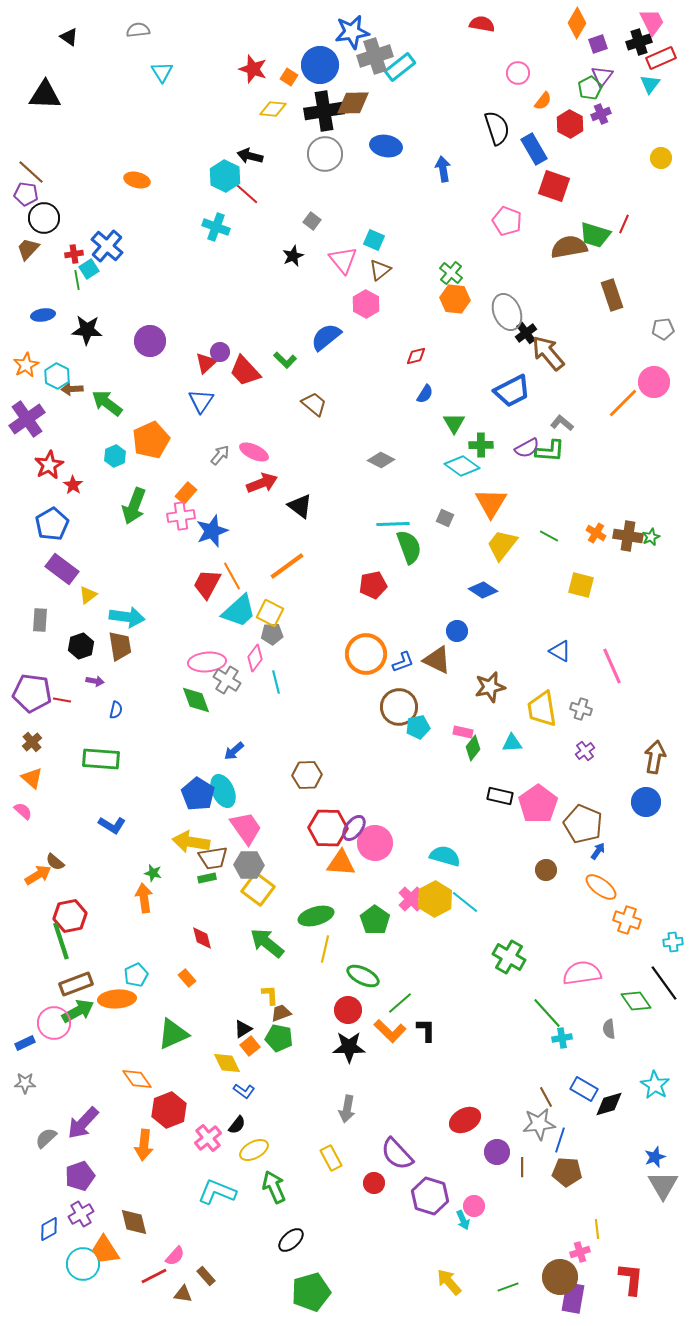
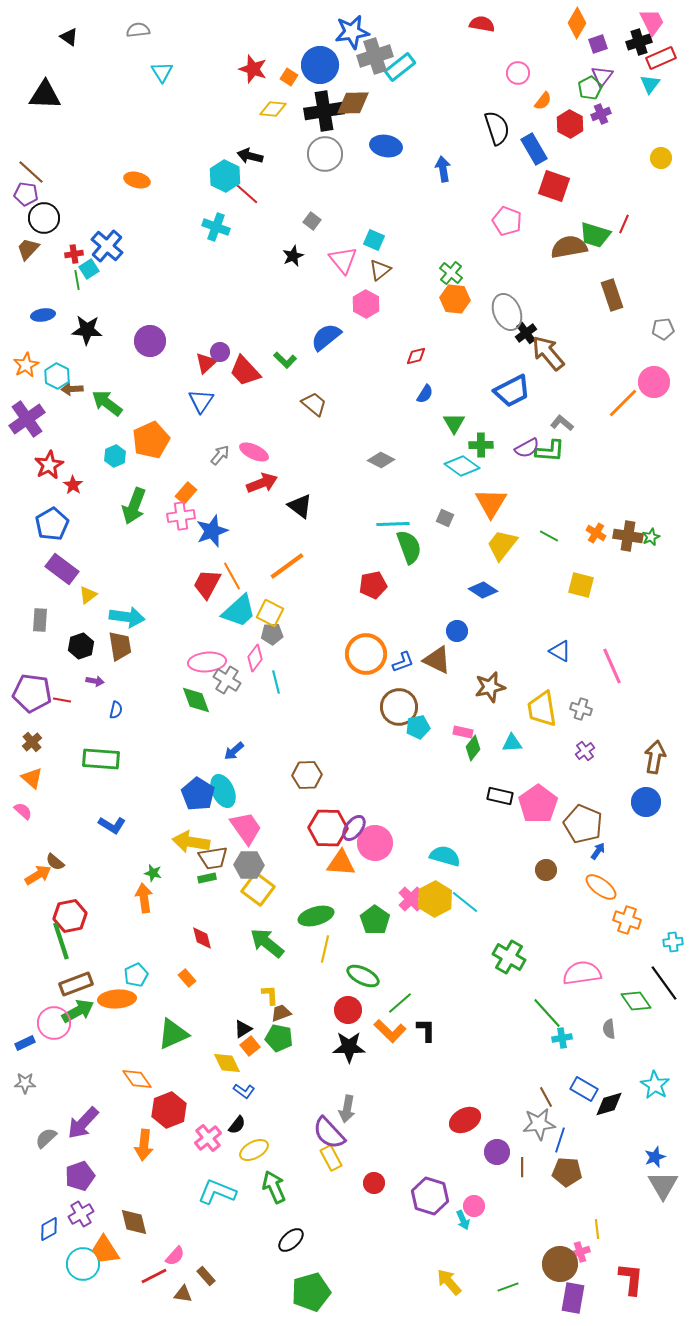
purple semicircle at (397, 1154): moved 68 px left, 21 px up
brown circle at (560, 1277): moved 13 px up
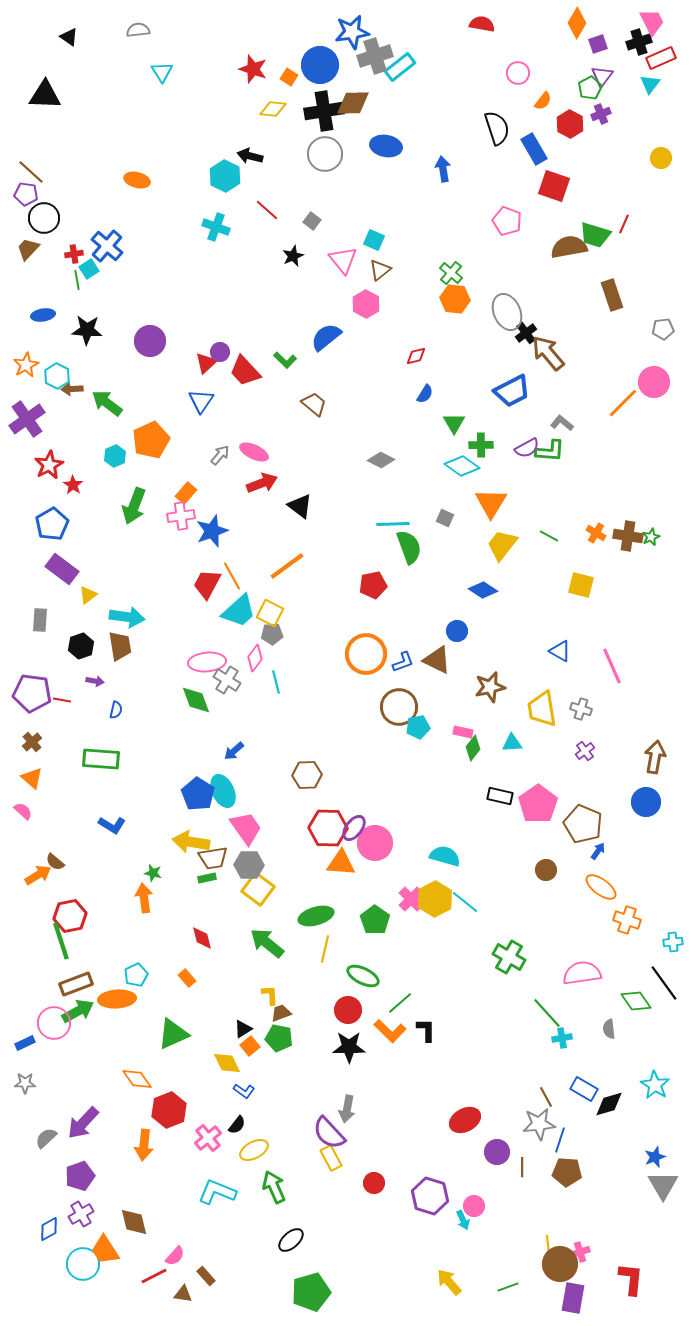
red line at (247, 194): moved 20 px right, 16 px down
yellow line at (597, 1229): moved 49 px left, 16 px down
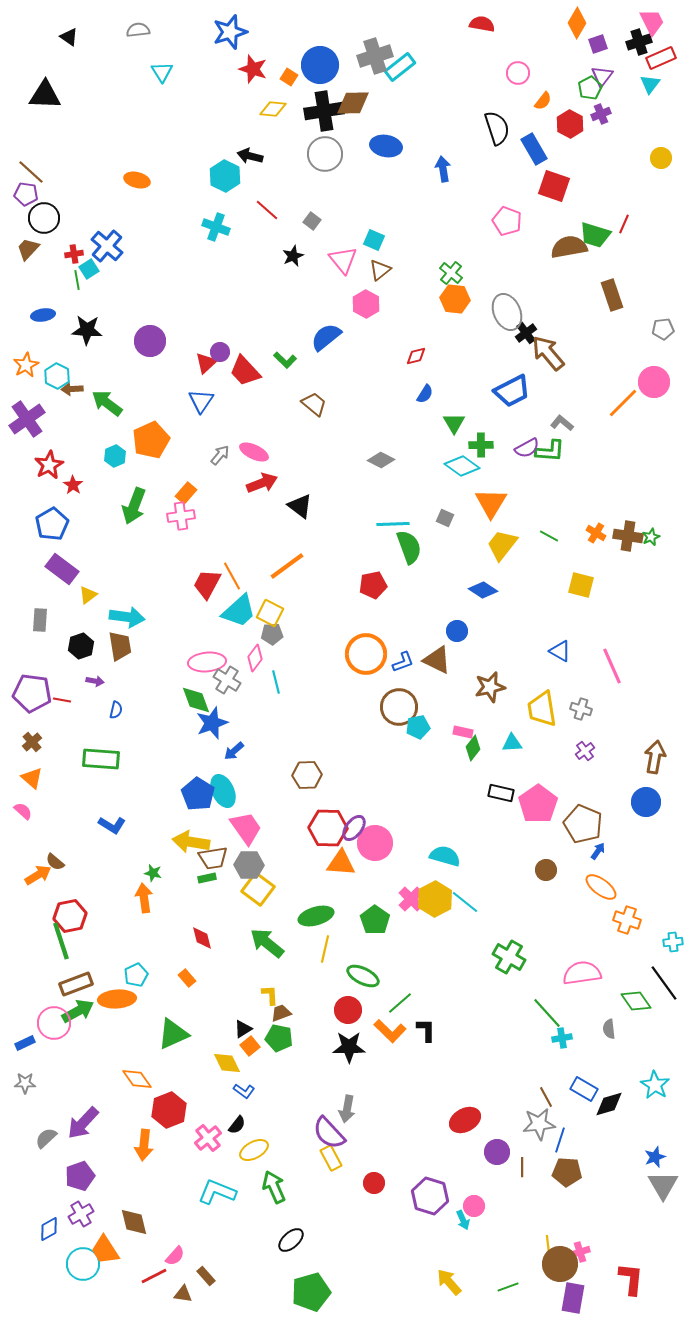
blue star at (352, 32): moved 122 px left; rotated 8 degrees counterclockwise
blue star at (212, 531): moved 192 px down
black rectangle at (500, 796): moved 1 px right, 3 px up
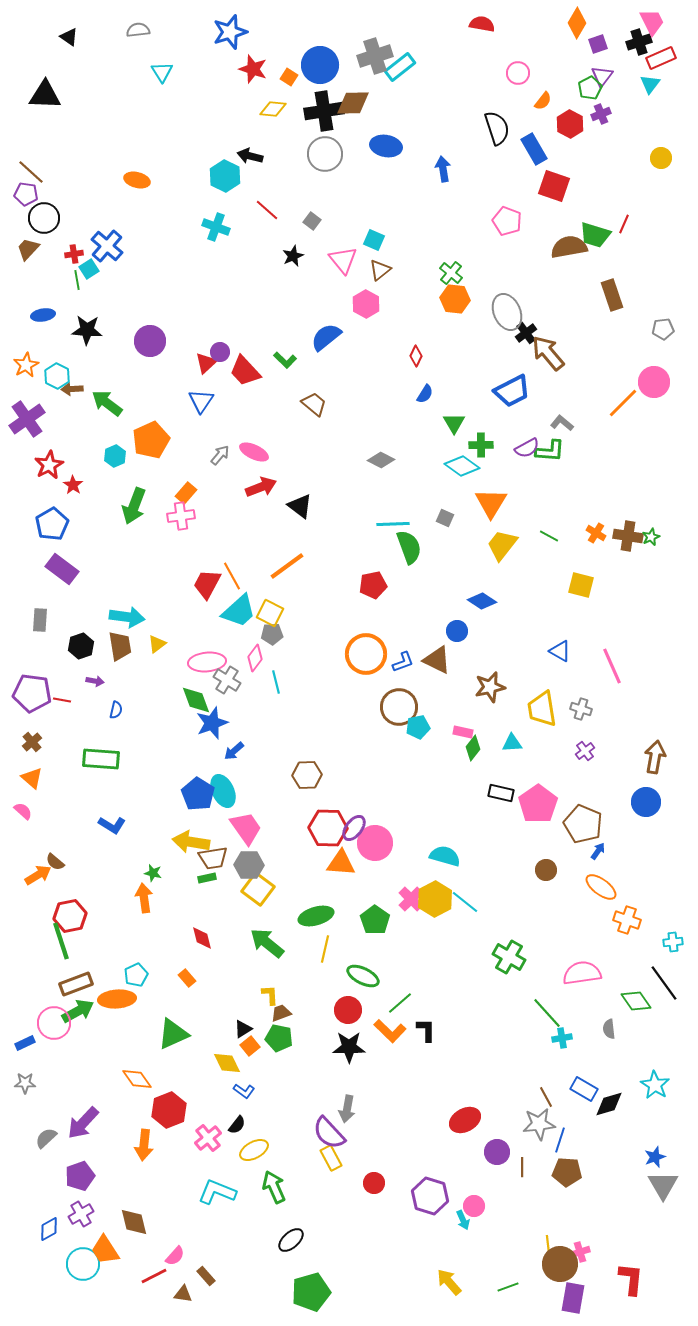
red diamond at (416, 356): rotated 50 degrees counterclockwise
red arrow at (262, 483): moved 1 px left, 4 px down
blue diamond at (483, 590): moved 1 px left, 11 px down
yellow triangle at (88, 595): moved 69 px right, 49 px down
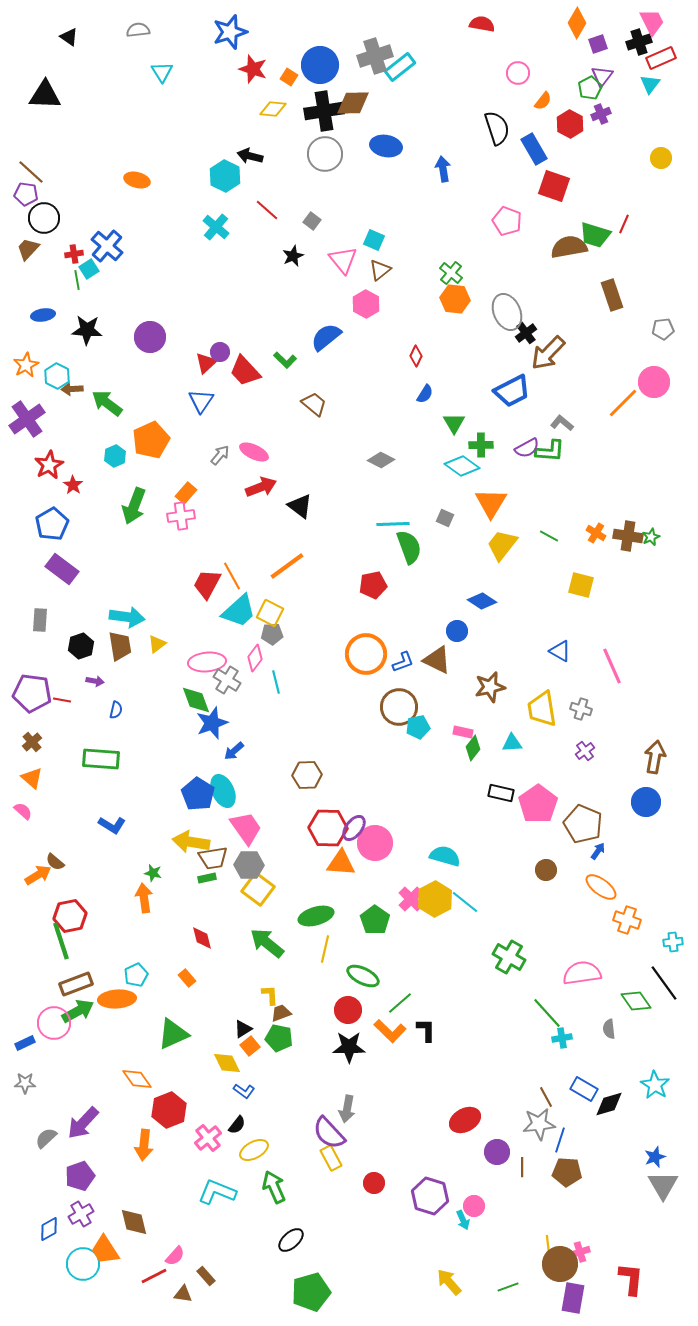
cyan cross at (216, 227): rotated 20 degrees clockwise
purple circle at (150, 341): moved 4 px up
brown arrow at (548, 353): rotated 96 degrees counterclockwise
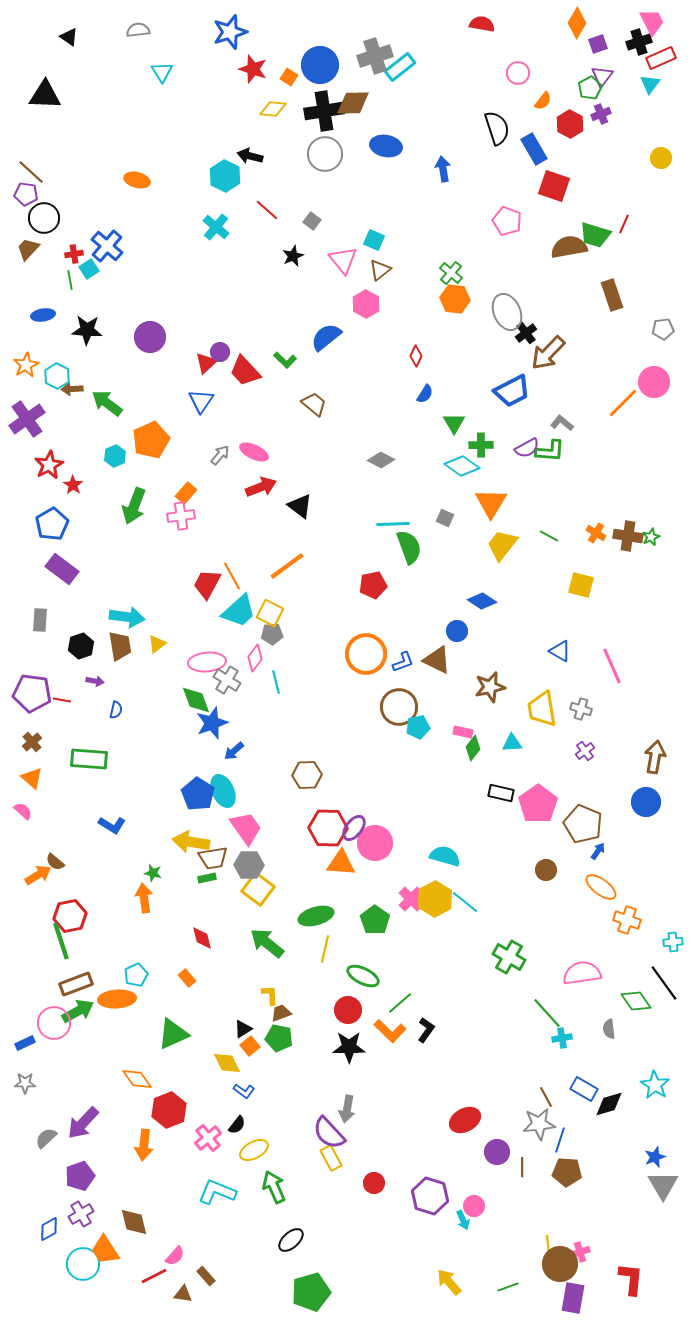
green line at (77, 280): moved 7 px left
green rectangle at (101, 759): moved 12 px left
black L-shape at (426, 1030): rotated 35 degrees clockwise
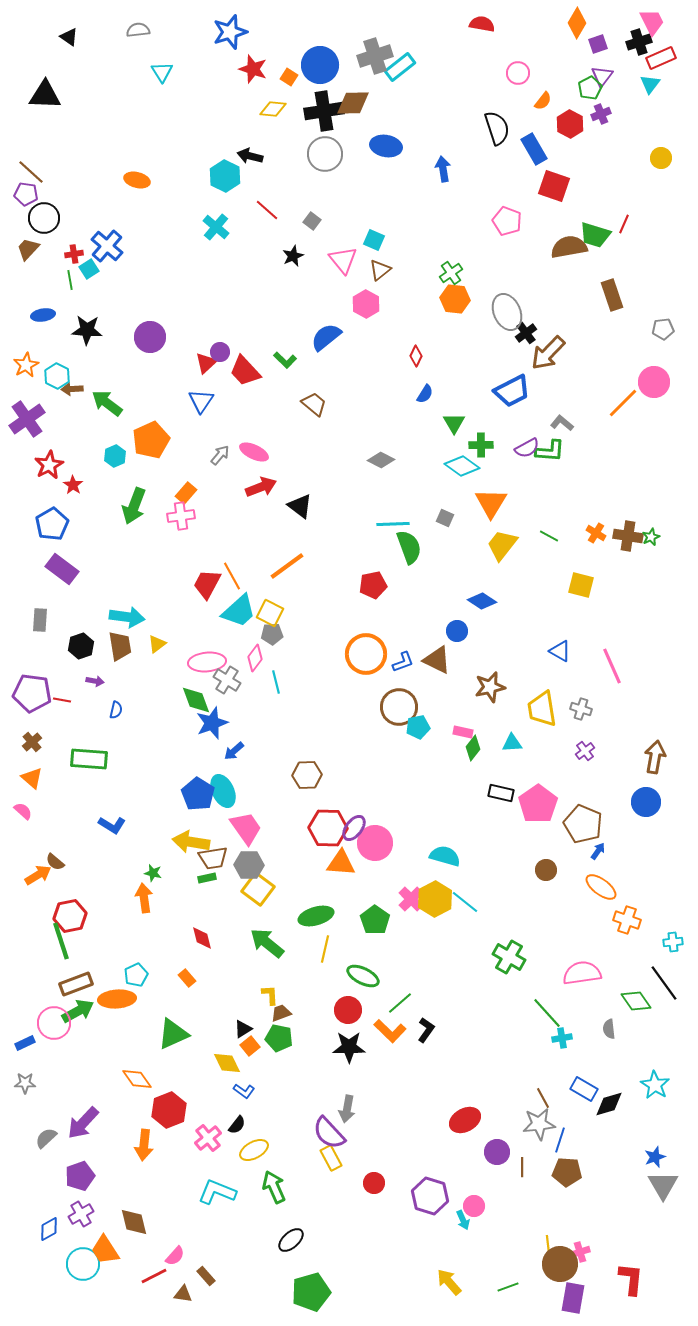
green cross at (451, 273): rotated 15 degrees clockwise
brown line at (546, 1097): moved 3 px left, 1 px down
